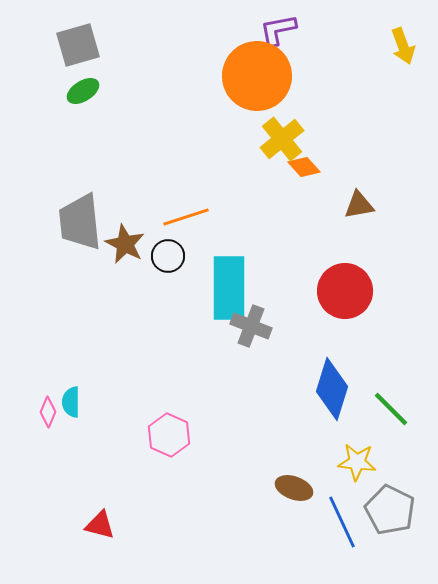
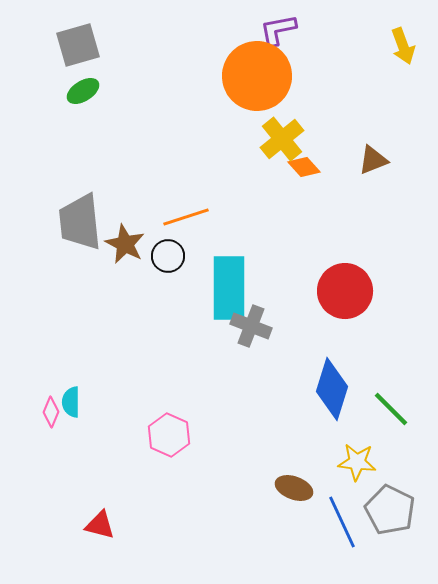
brown triangle: moved 14 px right, 45 px up; rotated 12 degrees counterclockwise
pink diamond: moved 3 px right
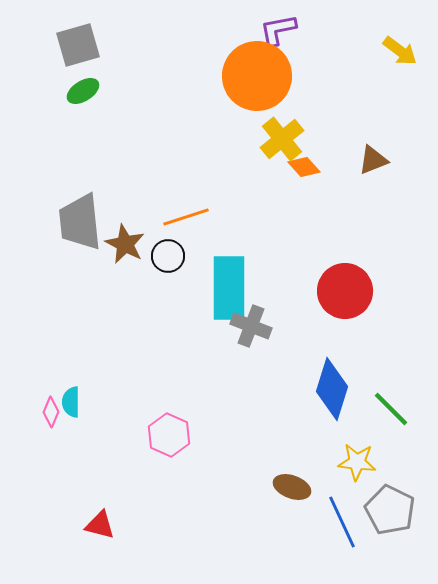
yellow arrow: moved 3 px left, 5 px down; rotated 33 degrees counterclockwise
brown ellipse: moved 2 px left, 1 px up
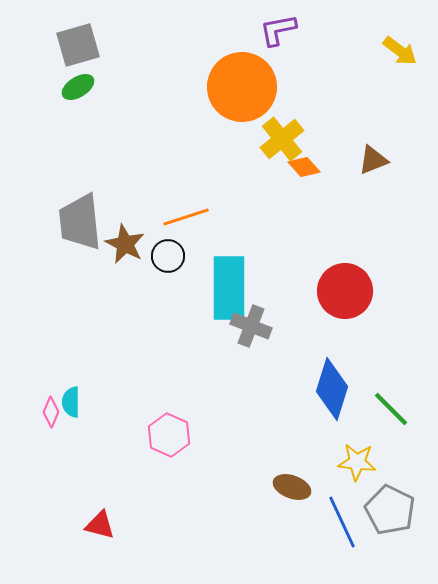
orange circle: moved 15 px left, 11 px down
green ellipse: moved 5 px left, 4 px up
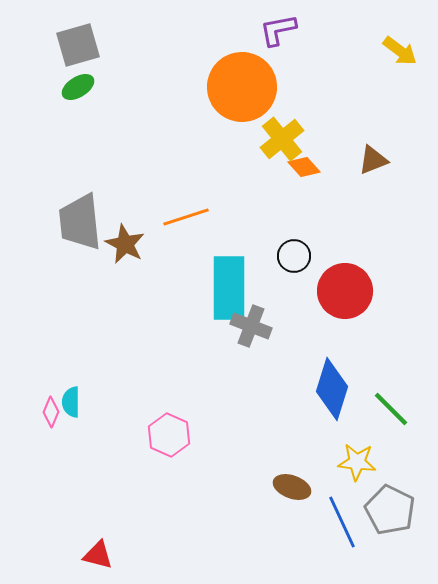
black circle: moved 126 px right
red triangle: moved 2 px left, 30 px down
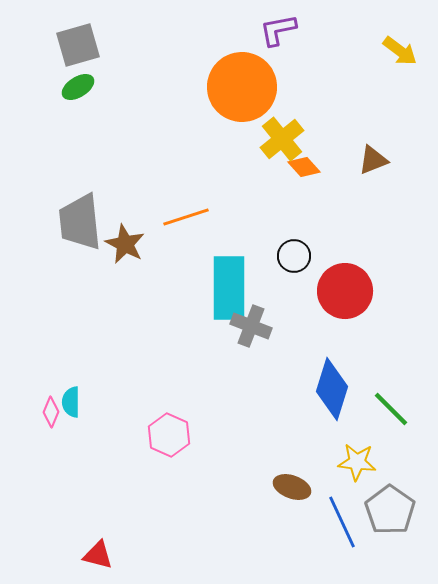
gray pentagon: rotated 9 degrees clockwise
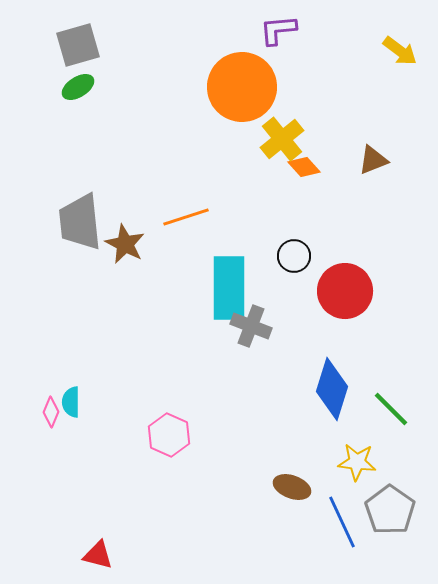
purple L-shape: rotated 6 degrees clockwise
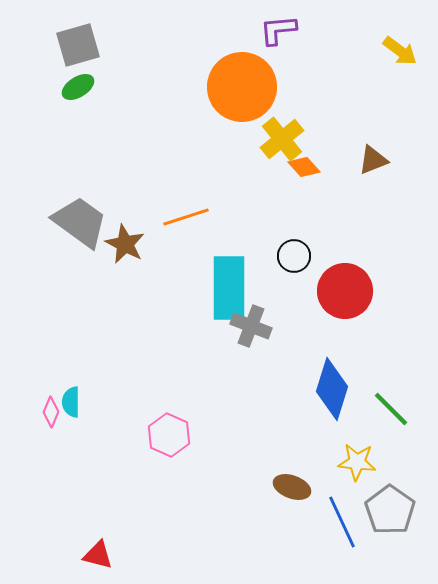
gray trapezoid: rotated 132 degrees clockwise
